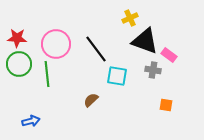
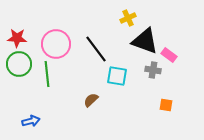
yellow cross: moved 2 px left
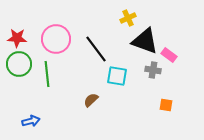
pink circle: moved 5 px up
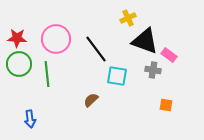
blue arrow: moved 1 px left, 2 px up; rotated 96 degrees clockwise
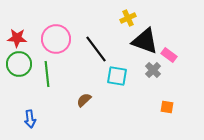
gray cross: rotated 35 degrees clockwise
brown semicircle: moved 7 px left
orange square: moved 1 px right, 2 px down
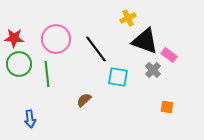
red star: moved 3 px left
cyan square: moved 1 px right, 1 px down
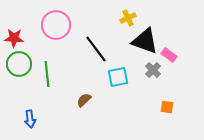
pink circle: moved 14 px up
cyan square: rotated 20 degrees counterclockwise
